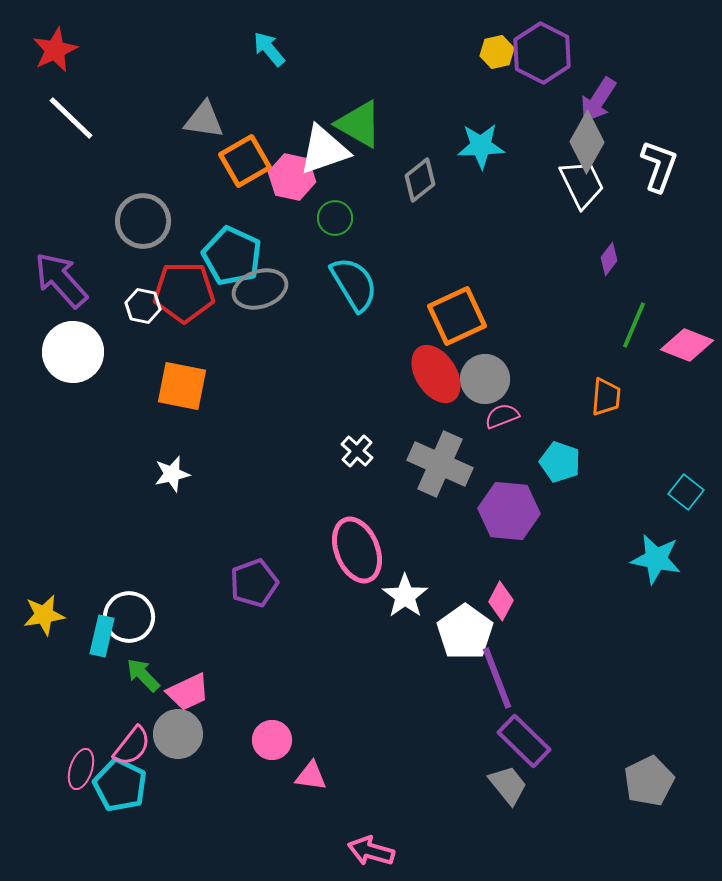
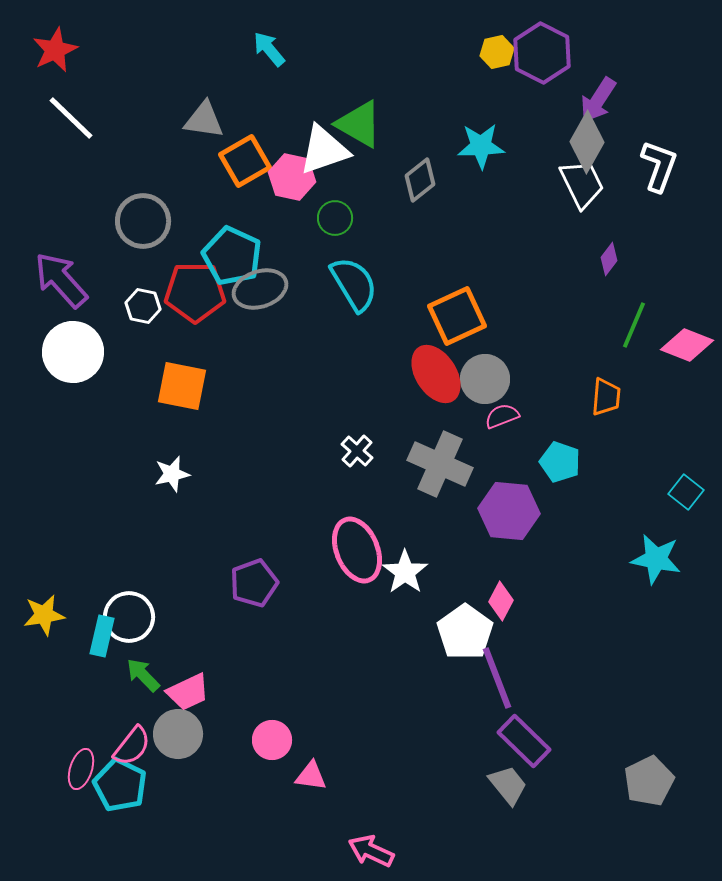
red pentagon at (184, 292): moved 11 px right
white star at (405, 596): moved 24 px up
pink arrow at (371, 851): rotated 9 degrees clockwise
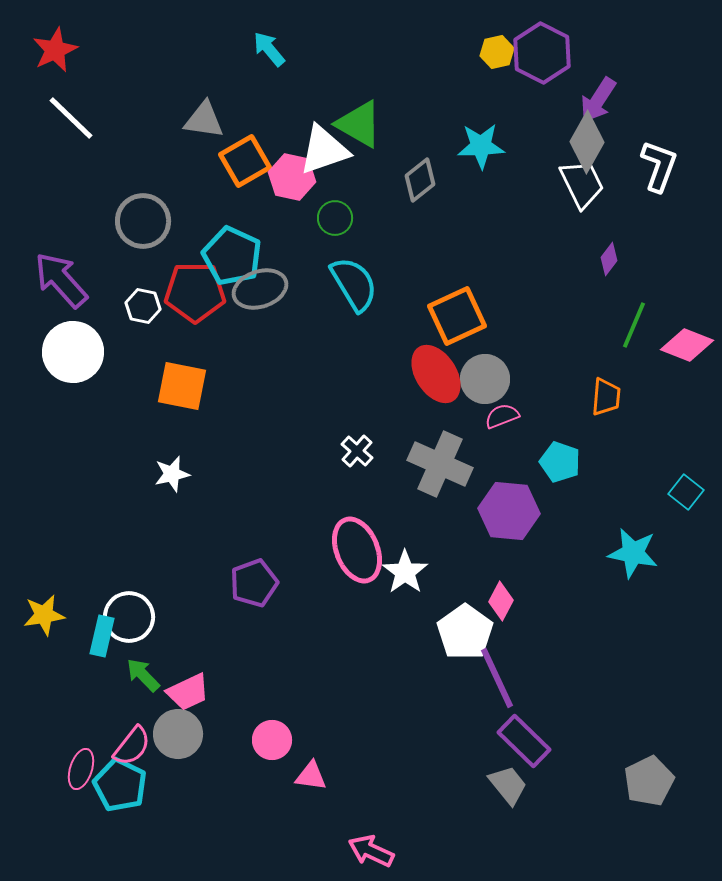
cyan star at (656, 559): moved 23 px left, 6 px up
purple line at (497, 678): rotated 4 degrees counterclockwise
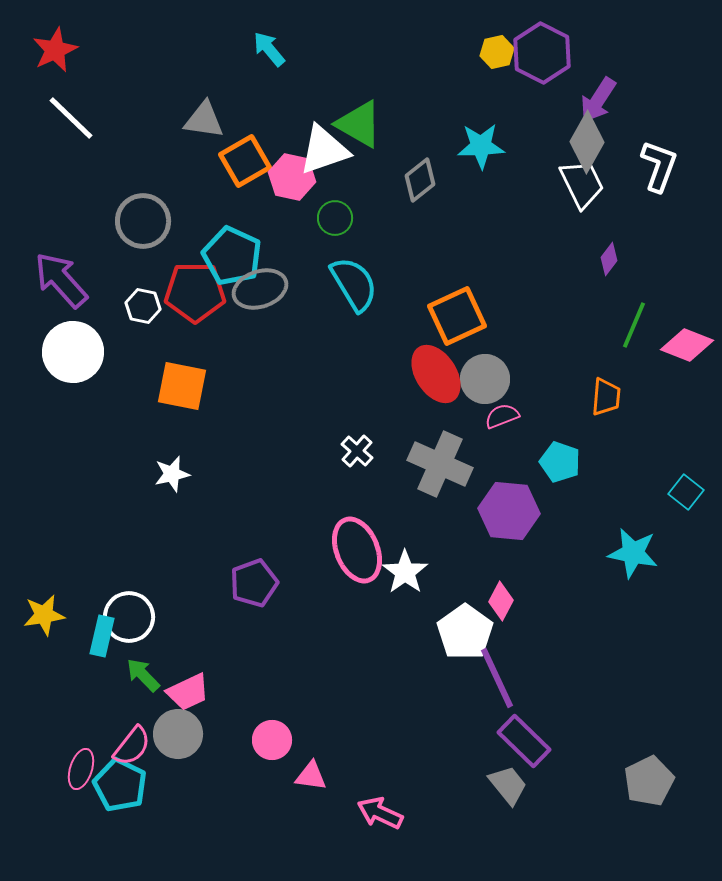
pink arrow at (371, 851): moved 9 px right, 38 px up
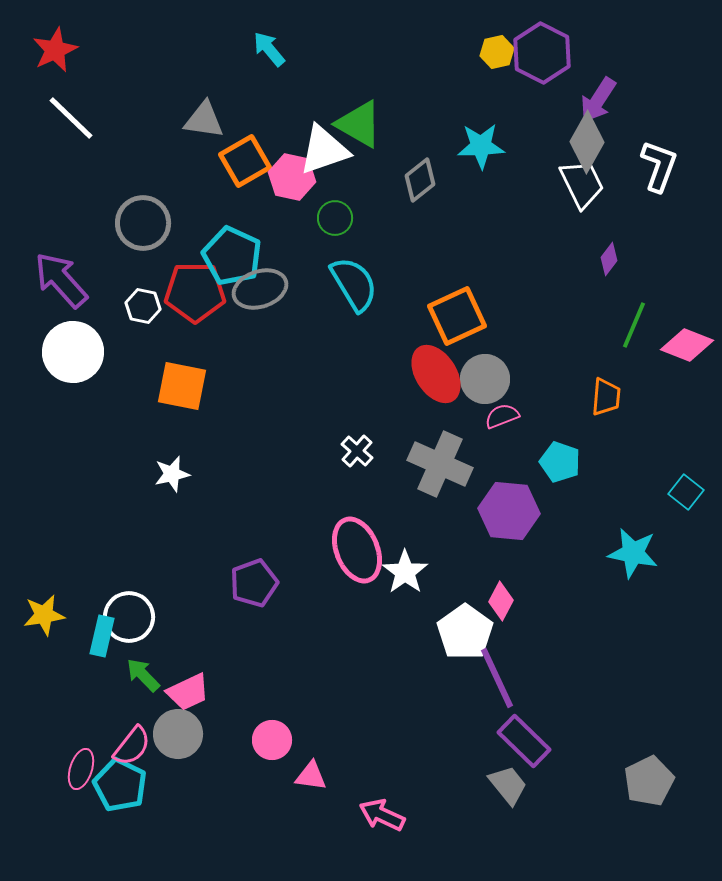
gray circle at (143, 221): moved 2 px down
pink arrow at (380, 813): moved 2 px right, 2 px down
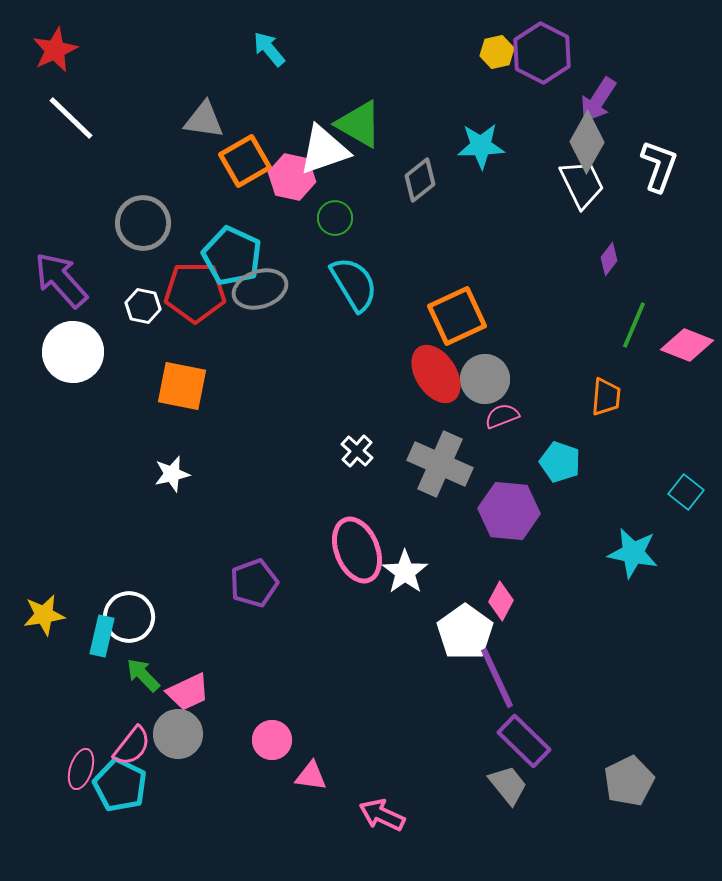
gray pentagon at (649, 781): moved 20 px left
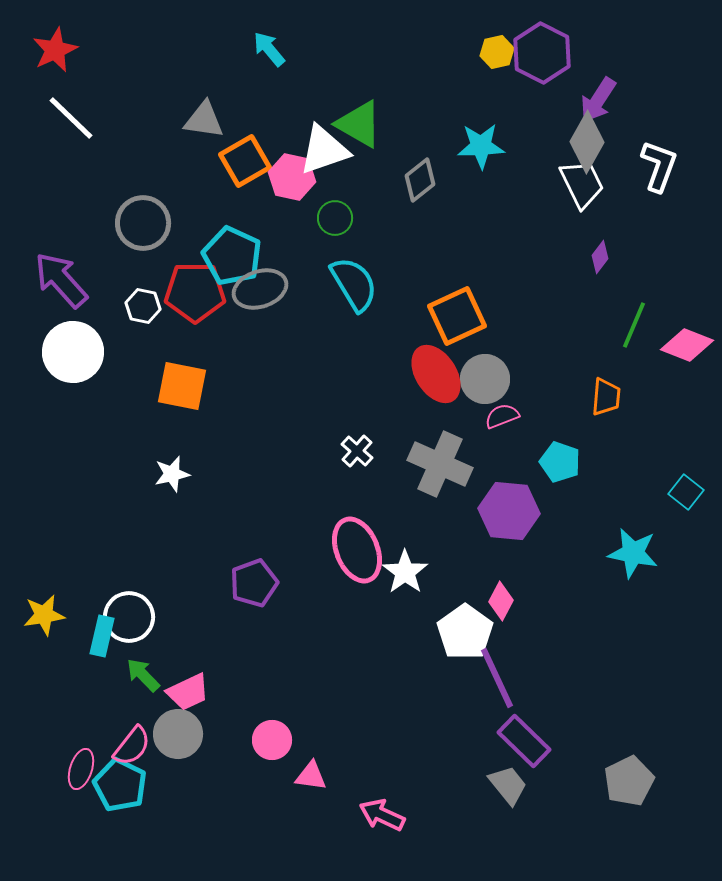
purple diamond at (609, 259): moved 9 px left, 2 px up
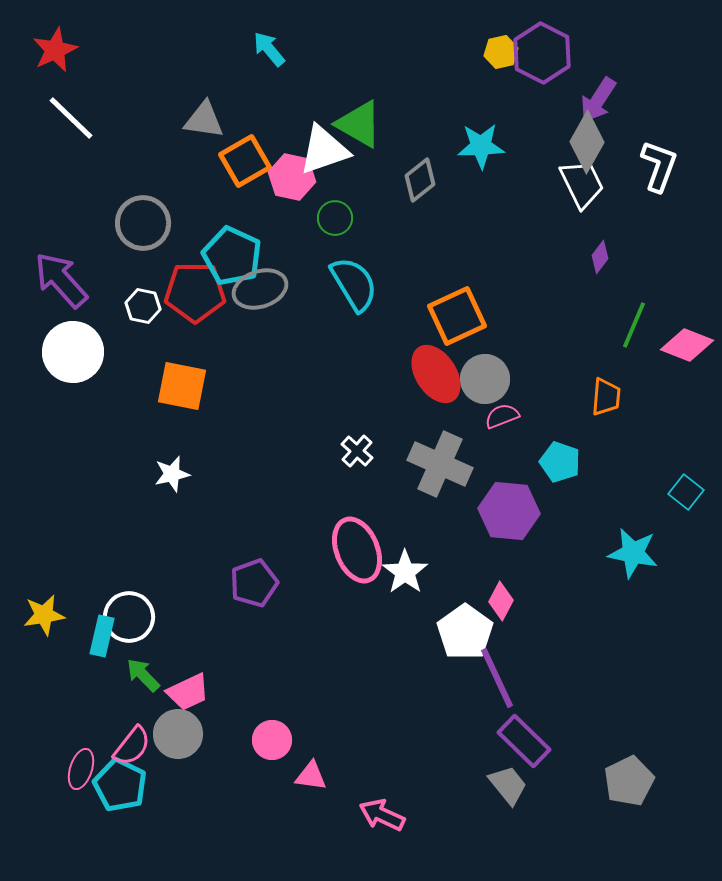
yellow hexagon at (497, 52): moved 4 px right
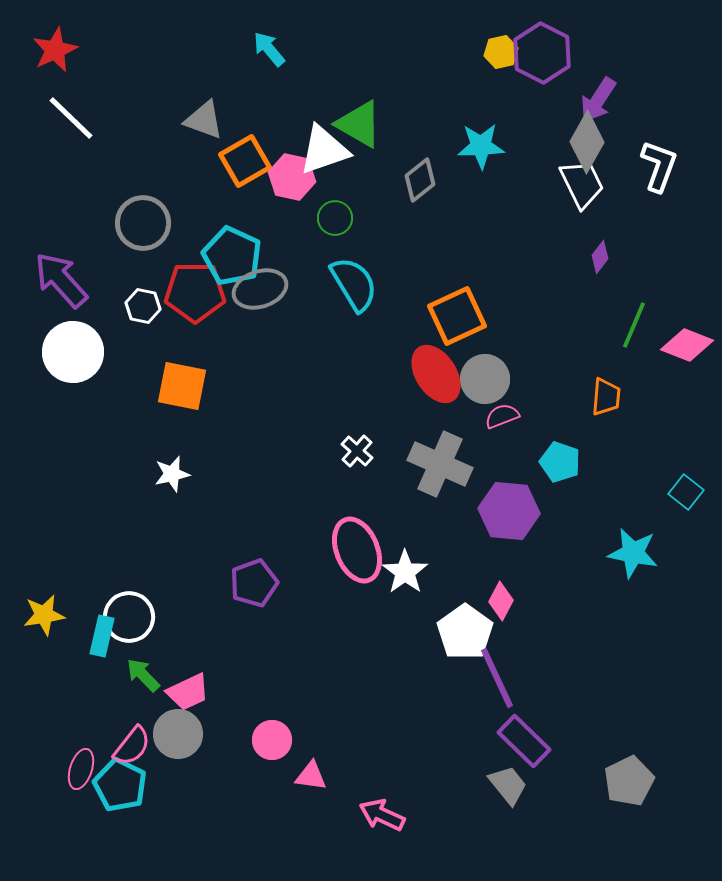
gray triangle at (204, 120): rotated 12 degrees clockwise
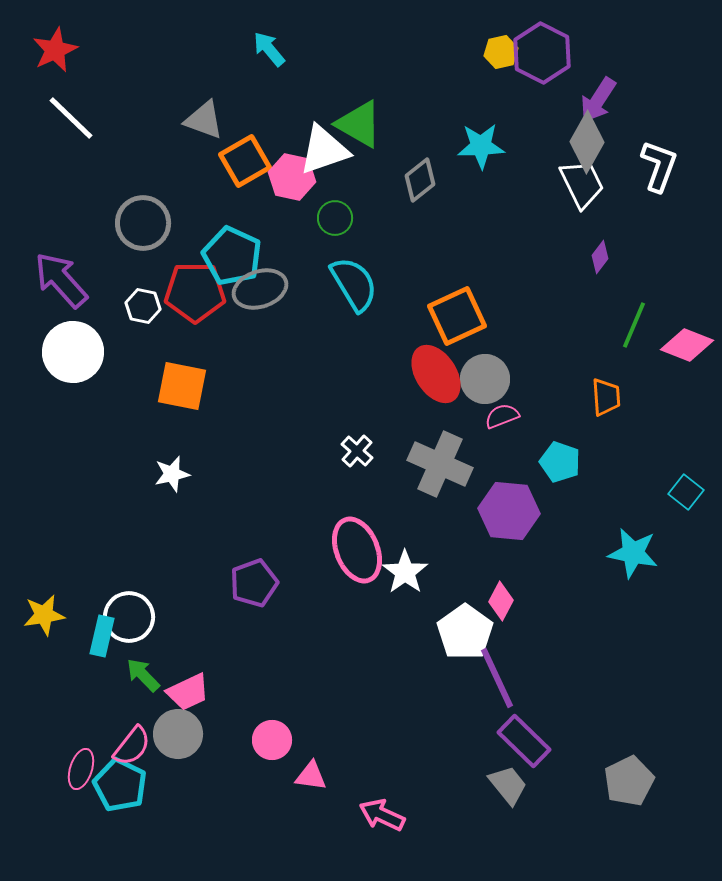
orange trapezoid at (606, 397): rotated 9 degrees counterclockwise
